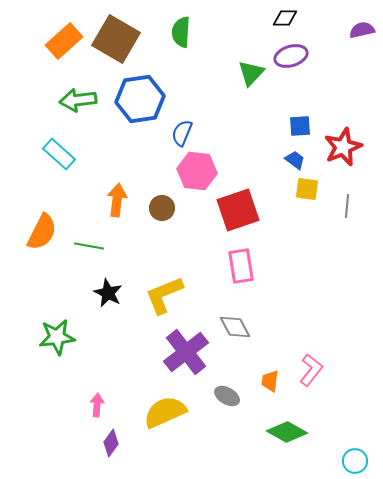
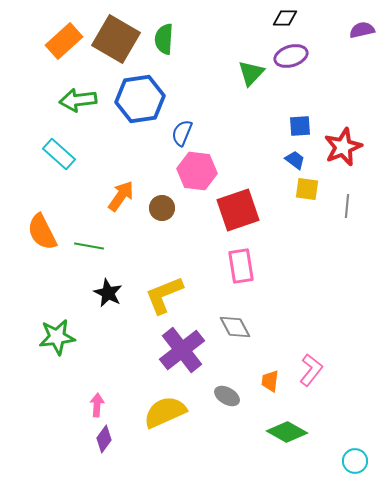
green semicircle: moved 17 px left, 7 px down
orange arrow: moved 4 px right, 4 px up; rotated 28 degrees clockwise
orange semicircle: rotated 126 degrees clockwise
purple cross: moved 4 px left, 2 px up
purple diamond: moved 7 px left, 4 px up
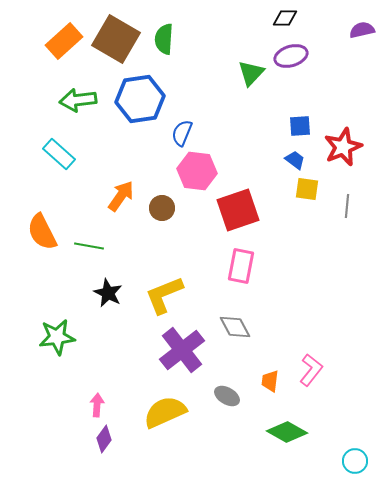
pink rectangle: rotated 20 degrees clockwise
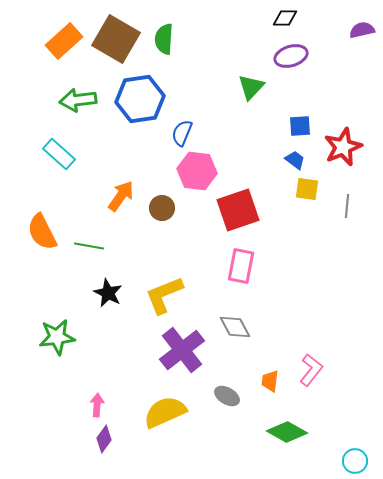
green triangle: moved 14 px down
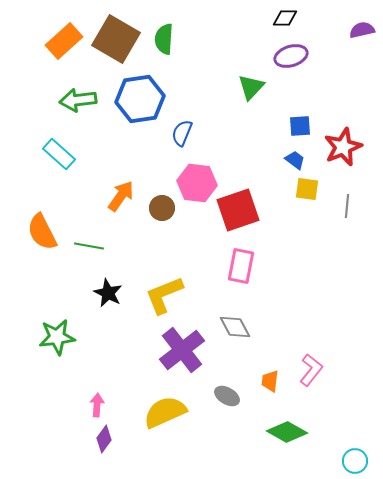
pink hexagon: moved 12 px down
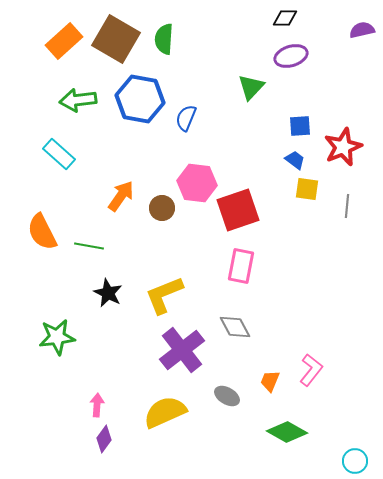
blue hexagon: rotated 18 degrees clockwise
blue semicircle: moved 4 px right, 15 px up
orange trapezoid: rotated 15 degrees clockwise
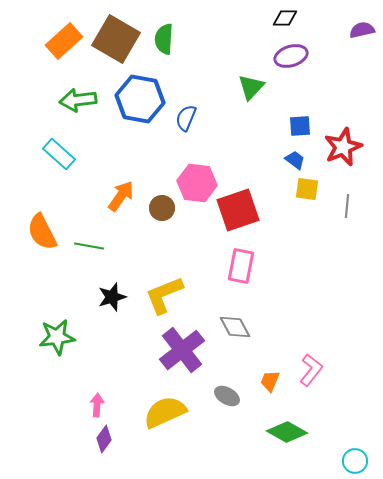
black star: moved 4 px right, 4 px down; rotated 28 degrees clockwise
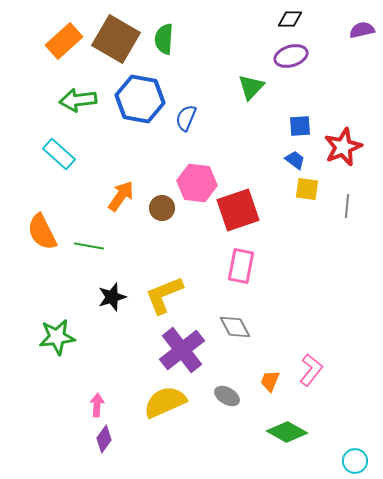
black diamond: moved 5 px right, 1 px down
yellow semicircle: moved 10 px up
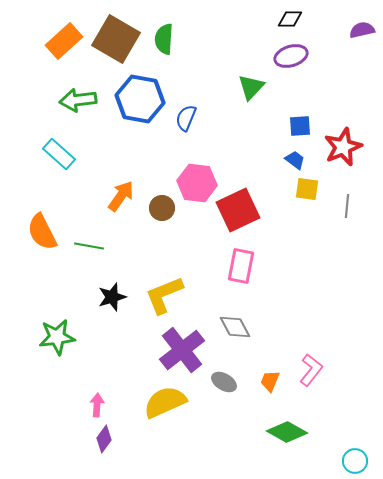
red square: rotated 6 degrees counterclockwise
gray ellipse: moved 3 px left, 14 px up
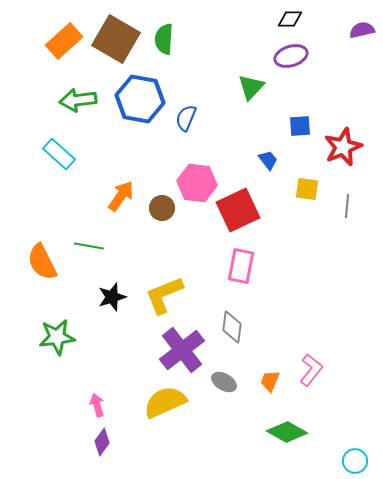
blue trapezoid: moved 27 px left; rotated 15 degrees clockwise
orange semicircle: moved 30 px down
gray diamond: moved 3 px left; rotated 36 degrees clockwise
pink arrow: rotated 20 degrees counterclockwise
purple diamond: moved 2 px left, 3 px down
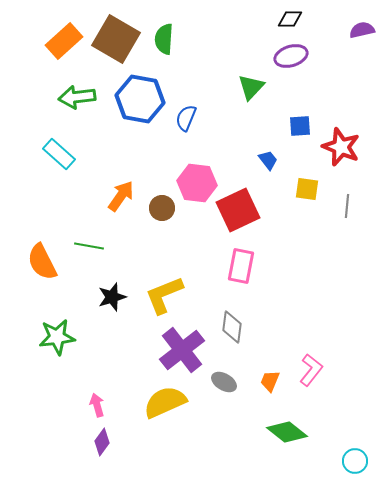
green arrow: moved 1 px left, 3 px up
red star: moved 2 px left; rotated 27 degrees counterclockwise
green diamond: rotated 9 degrees clockwise
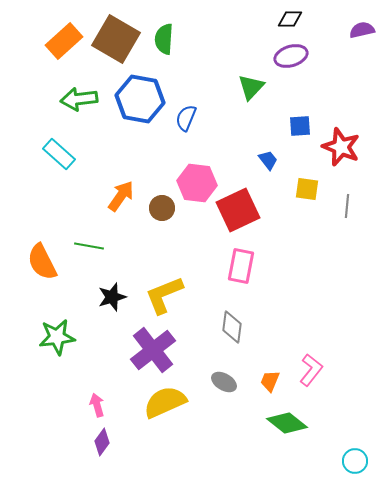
green arrow: moved 2 px right, 2 px down
purple cross: moved 29 px left
green diamond: moved 9 px up
